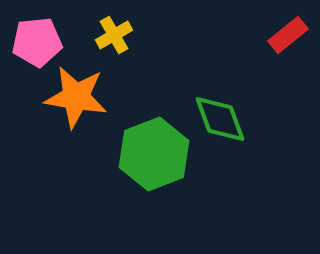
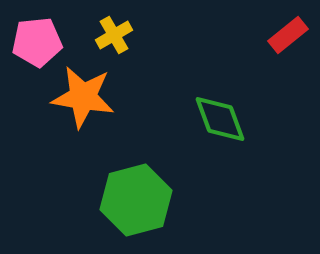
orange star: moved 7 px right
green hexagon: moved 18 px left, 46 px down; rotated 6 degrees clockwise
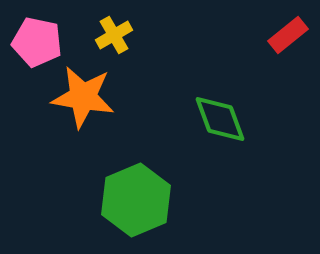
pink pentagon: rotated 18 degrees clockwise
green hexagon: rotated 8 degrees counterclockwise
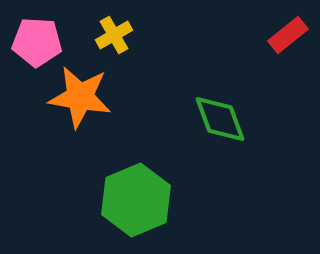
pink pentagon: rotated 9 degrees counterclockwise
orange star: moved 3 px left
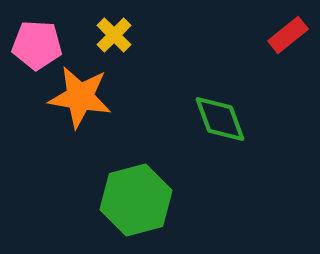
yellow cross: rotated 15 degrees counterclockwise
pink pentagon: moved 3 px down
green hexagon: rotated 8 degrees clockwise
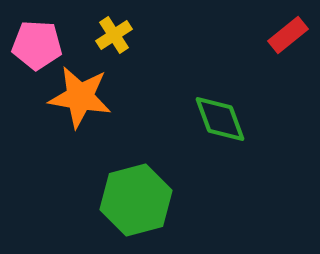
yellow cross: rotated 12 degrees clockwise
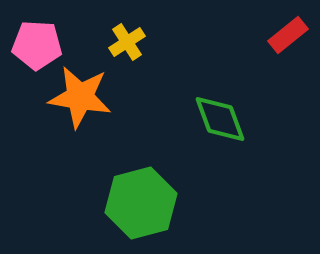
yellow cross: moved 13 px right, 7 px down
green hexagon: moved 5 px right, 3 px down
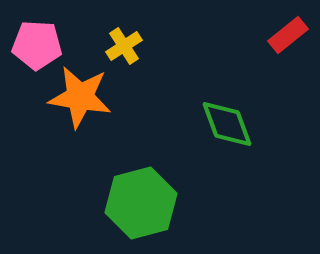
yellow cross: moved 3 px left, 4 px down
green diamond: moved 7 px right, 5 px down
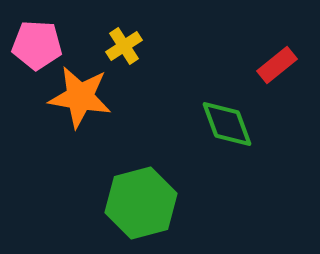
red rectangle: moved 11 px left, 30 px down
